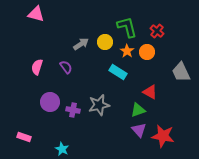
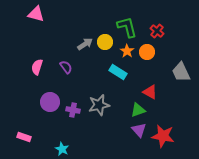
gray arrow: moved 4 px right
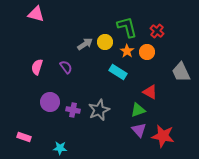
gray star: moved 5 px down; rotated 10 degrees counterclockwise
cyan star: moved 2 px left, 1 px up; rotated 24 degrees counterclockwise
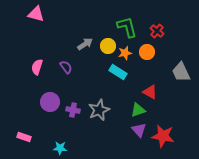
yellow circle: moved 3 px right, 4 px down
orange star: moved 2 px left, 2 px down; rotated 24 degrees clockwise
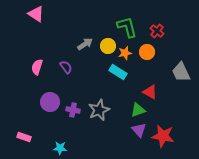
pink triangle: rotated 18 degrees clockwise
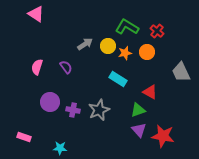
green L-shape: rotated 45 degrees counterclockwise
cyan rectangle: moved 7 px down
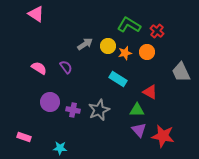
green L-shape: moved 2 px right, 2 px up
pink semicircle: moved 2 px right, 1 px down; rotated 105 degrees clockwise
green triangle: moved 1 px left; rotated 21 degrees clockwise
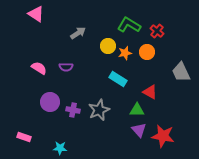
gray arrow: moved 7 px left, 11 px up
purple semicircle: rotated 128 degrees clockwise
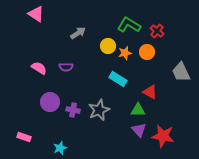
green triangle: moved 1 px right
cyan star: rotated 24 degrees counterclockwise
